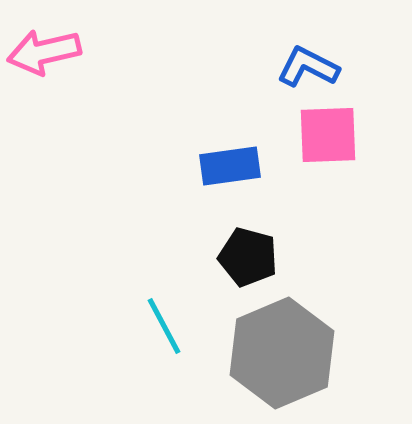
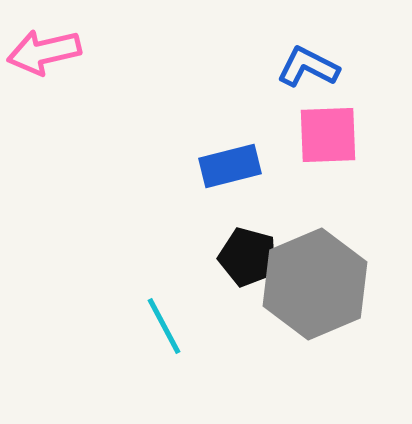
blue rectangle: rotated 6 degrees counterclockwise
gray hexagon: moved 33 px right, 69 px up
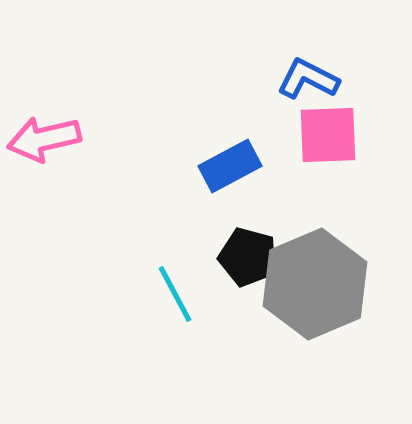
pink arrow: moved 87 px down
blue L-shape: moved 12 px down
blue rectangle: rotated 14 degrees counterclockwise
cyan line: moved 11 px right, 32 px up
